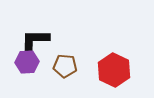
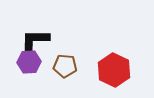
purple hexagon: moved 2 px right
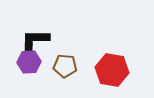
red hexagon: moved 2 px left; rotated 16 degrees counterclockwise
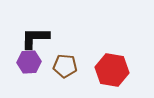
black L-shape: moved 2 px up
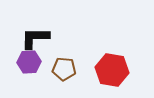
brown pentagon: moved 1 px left, 3 px down
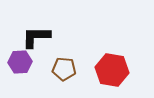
black L-shape: moved 1 px right, 1 px up
purple hexagon: moved 9 px left
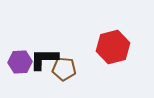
black L-shape: moved 8 px right, 22 px down
red hexagon: moved 1 px right, 23 px up; rotated 24 degrees counterclockwise
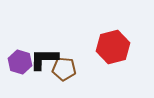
purple hexagon: rotated 20 degrees clockwise
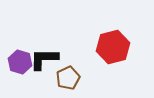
brown pentagon: moved 4 px right, 9 px down; rotated 30 degrees counterclockwise
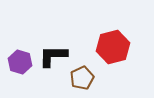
black L-shape: moved 9 px right, 3 px up
brown pentagon: moved 14 px right
